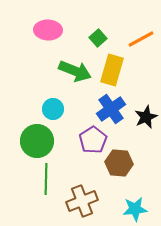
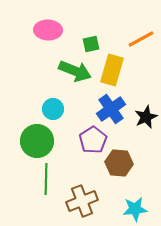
green square: moved 7 px left, 6 px down; rotated 30 degrees clockwise
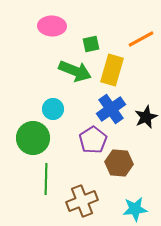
pink ellipse: moved 4 px right, 4 px up
green circle: moved 4 px left, 3 px up
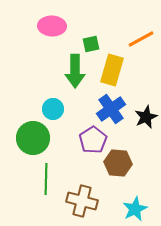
green arrow: rotated 68 degrees clockwise
brown hexagon: moved 1 px left
brown cross: rotated 36 degrees clockwise
cyan star: rotated 20 degrees counterclockwise
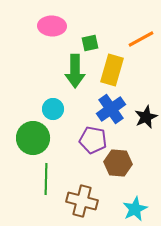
green square: moved 1 px left, 1 px up
purple pentagon: rotated 28 degrees counterclockwise
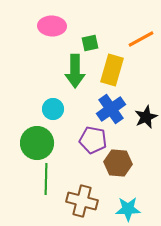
green circle: moved 4 px right, 5 px down
cyan star: moved 7 px left; rotated 25 degrees clockwise
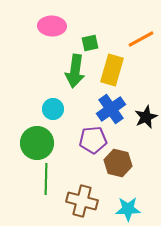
green arrow: rotated 8 degrees clockwise
purple pentagon: rotated 16 degrees counterclockwise
brown hexagon: rotated 8 degrees clockwise
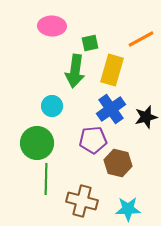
cyan circle: moved 1 px left, 3 px up
black star: rotated 10 degrees clockwise
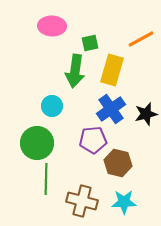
black star: moved 3 px up
cyan star: moved 4 px left, 7 px up
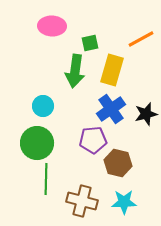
cyan circle: moved 9 px left
